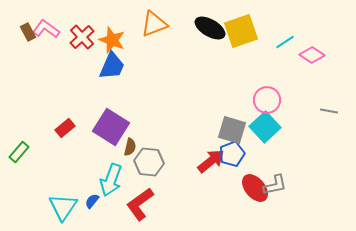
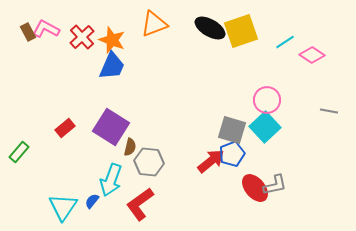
pink L-shape: rotated 8 degrees counterclockwise
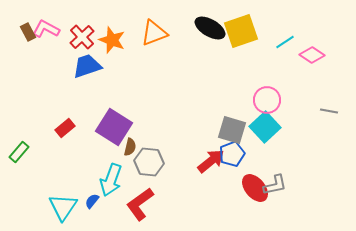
orange triangle: moved 9 px down
blue trapezoid: moved 25 px left; rotated 132 degrees counterclockwise
purple square: moved 3 px right
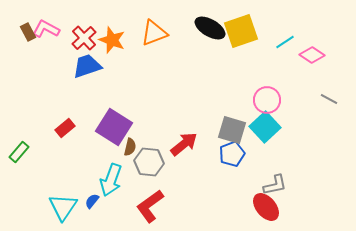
red cross: moved 2 px right, 1 px down
gray line: moved 12 px up; rotated 18 degrees clockwise
red arrow: moved 27 px left, 17 px up
red ellipse: moved 11 px right, 19 px down
red L-shape: moved 10 px right, 2 px down
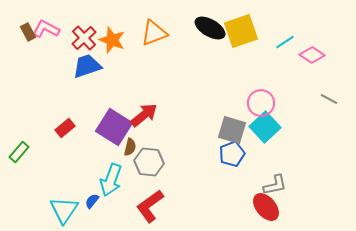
pink circle: moved 6 px left, 3 px down
red arrow: moved 40 px left, 29 px up
cyan triangle: moved 1 px right, 3 px down
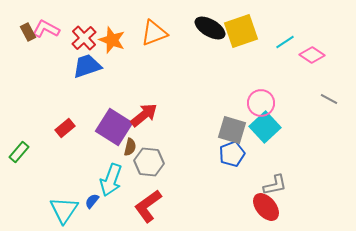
red L-shape: moved 2 px left
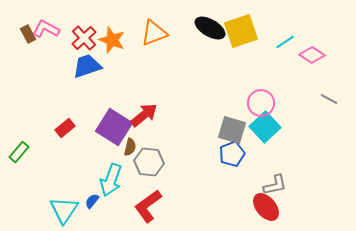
brown rectangle: moved 2 px down
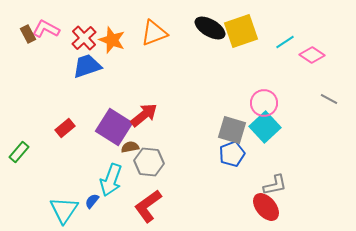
pink circle: moved 3 px right
brown semicircle: rotated 114 degrees counterclockwise
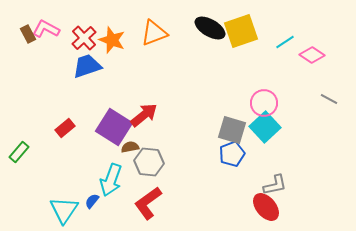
red L-shape: moved 3 px up
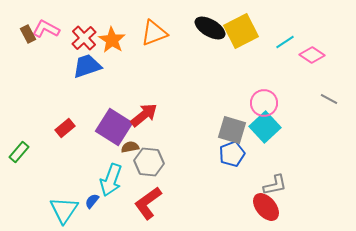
yellow square: rotated 8 degrees counterclockwise
orange star: rotated 12 degrees clockwise
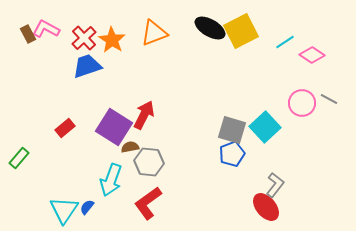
pink circle: moved 38 px right
red arrow: rotated 24 degrees counterclockwise
green rectangle: moved 6 px down
gray L-shape: rotated 40 degrees counterclockwise
blue semicircle: moved 5 px left, 6 px down
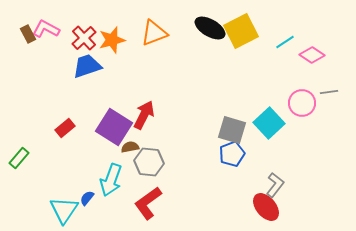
orange star: rotated 24 degrees clockwise
gray line: moved 7 px up; rotated 36 degrees counterclockwise
cyan square: moved 4 px right, 4 px up
blue semicircle: moved 9 px up
